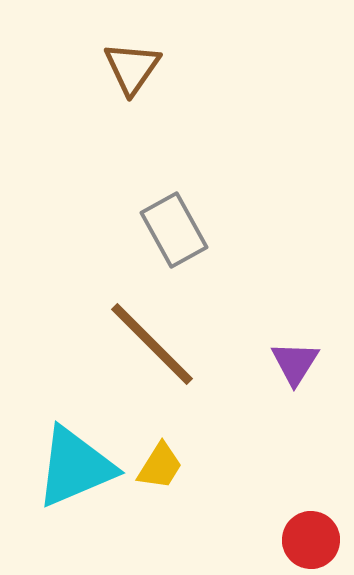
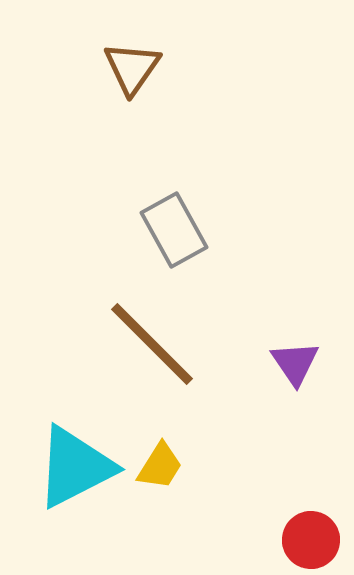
purple triangle: rotated 6 degrees counterclockwise
cyan triangle: rotated 4 degrees counterclockwise
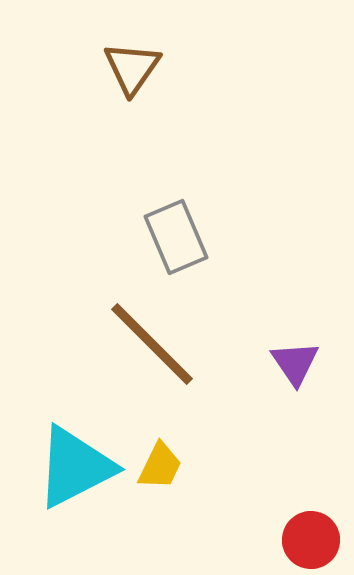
gray rectangle: moved 2 px right, 7 px down; rotated 6 degrees clockwise
yellow trapezoid: rotated 6 degrees counterclockwise
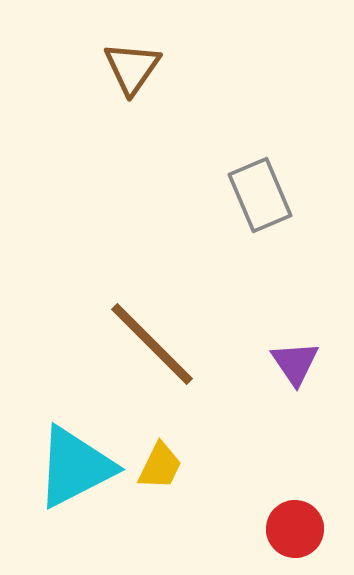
gray rectangle: moved 84 px right, 42 px up
red circle: moved 16 px left, 11 px up
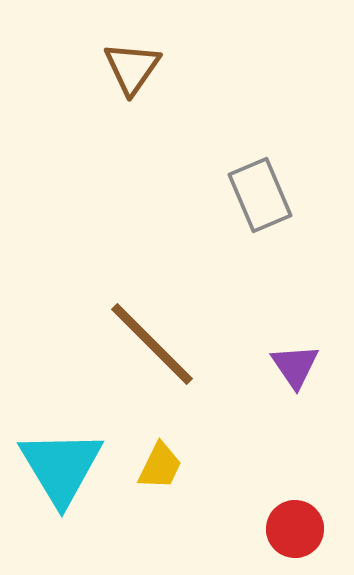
purple triangle: moved 3 px down
cyan triangle: moved 14 px left; rotated 34 degrees counterclockwise
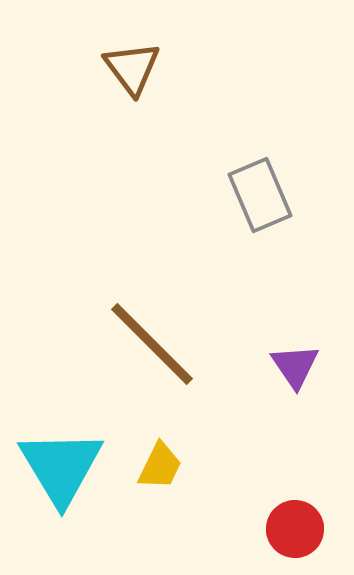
brown triangle: rotated 12 degrees counterclockwise
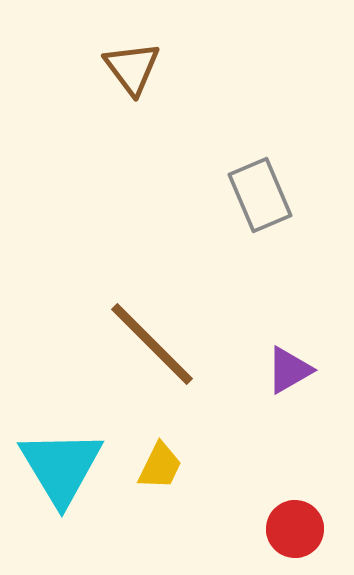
purple triangle: moved 6 px left, 4 px down; rotated 34 degrees clockwise
